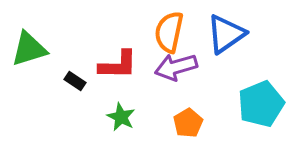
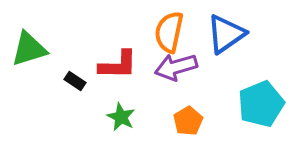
orange pentagon: moved 2 px up
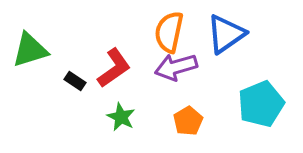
green triangle: moved 1 px right, 1 px down
red L-shape: moved 4 px left, 3 px down; rotated 36 degrees counterclockwise
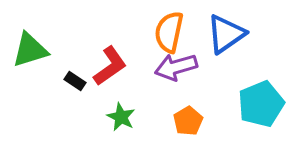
red L-shape: moved 4 px left, 2 px up
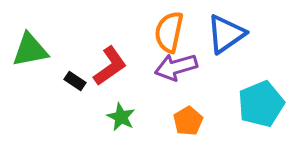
green triangle: rotated 6 degrees clockwise
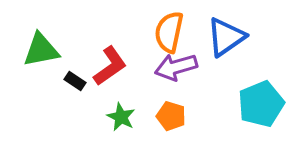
blue triangle: moved 3 px down
green triangle: moved 11 px right
orange pentagon: moved 17 px left, 5 px up; rotated 24 degrees counterclockwise
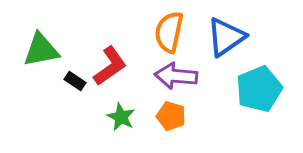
purple arrow: moved 9 px down; rotated 21 degrees clockwise
cyan pentagon: moved 2 px left, 15 px up
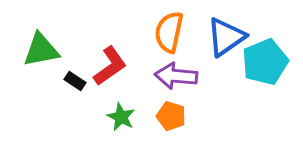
cyan pentagon: moved 6 px right, 27 px up
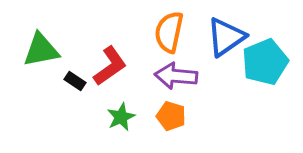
green star: rotated 20 degrees clockwise
